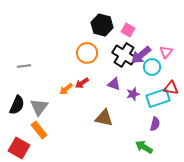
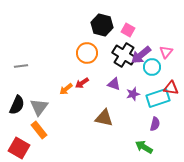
gray line: moved 3 px left
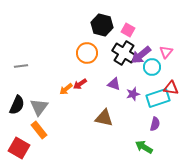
black cross: moved 2 px up
red arrow: moved 2 px left, 1 px down
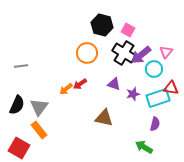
cyan circle: moved 2 px right, 2 px down
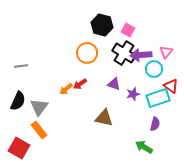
purple arrow: rotated 35 degrees clockwise
red triangle: moved 2 px up; rotated 28 degrees clockwise
black semicircle: moved 1 px right, 4 px up
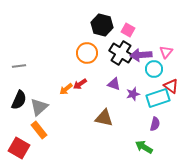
black cross: moved 3 px left
gray line: moved 2 px left
black semicircle: moved 1 px right, 1 px up
gray triangle: rotated 12 degrees clockwise
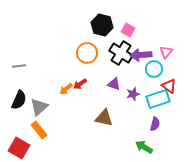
red triangle: moved 2 px left
cyan rectangle: moved 1 px down
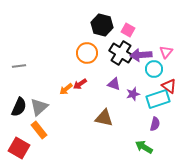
black semicircle: moved 7 px down
